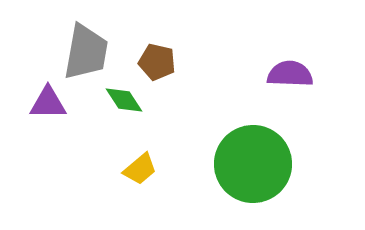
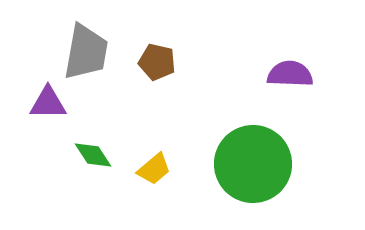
green diamond: moved 31 px left, 55 px down
yellow trapezoid: moved 14 px right
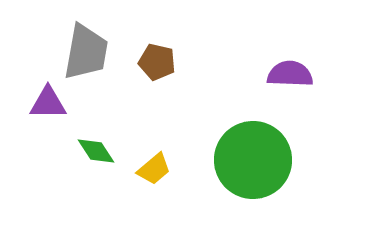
green diamond: moved 3 px right, 4 px up
green circle: moved 4 px up
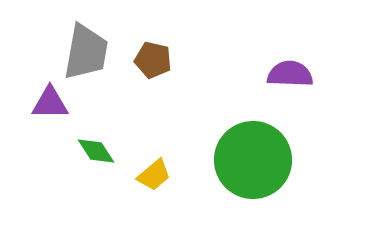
brown pentagon: moved 4 px left, 2 px up
purple triangle: moved 2 px right
yellow trapezoid: moved 6 px down
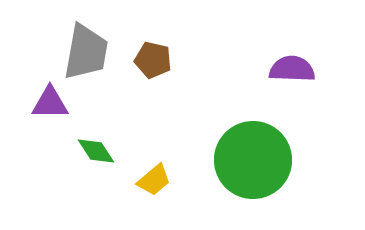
purple semicircle: moved 2 px right, 5 px up
yellow trapezoid: moved 5 px down
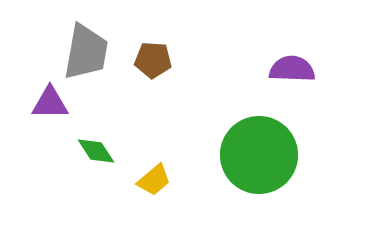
brown pentagon: rotated 9 degrees counterclockwise
green circle: moved 6 px right, 5 px up
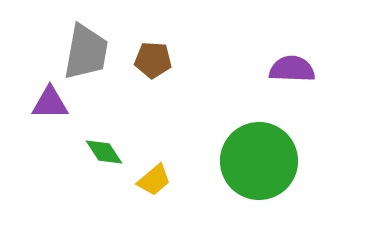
green diamond: moved 8 px right, 1 px down
green circle: moved 6 px down
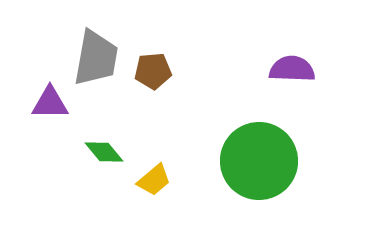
gray trapezoid: moved 10 px right, 6 px down
brown pentagon: moved 11 px down; rotated 9 degrees counterclockwise
green diamond: rotated 6 degrees counterclockwise
